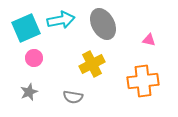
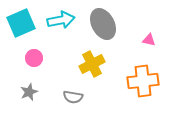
cyan square: moved 5 px left, 5 px up
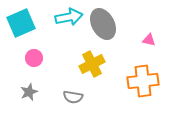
cyan arrow: moved 8 px right, 3 px up
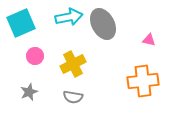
pink circle: moved 1 px right, 2 px up
yellow cross: moved 19 px left
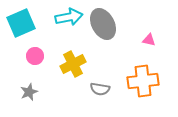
gray semicircle: moved 27 px right, 8 px up
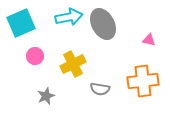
gray star: moved 17 px right, 4 px down
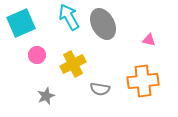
cyan arrow: rotated 108 degrees counterclockwise
pink circle: moved 2 px right, 1 px up
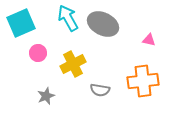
cyan arrow: moved 1 px left, 1 px down
gray ellipse: rotated 36 degrees counterclockwise
pink circle: moved 1 px right, 2 px up
gray semicircle: moved 1 px down
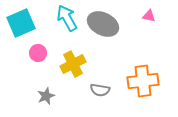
cyan arrow: moved 1 px left
pink triangle: moved 24 px up
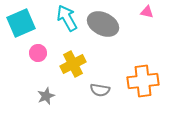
pink triangle: moved 2 px left, 4 px up
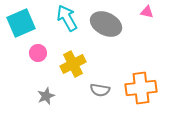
gray ellipse: moved 3 px right
orange cross: moved 2 px left, 7 px down
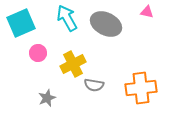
gray semicircle: moved 6 px left, 5 px up
gray star: moved 1 px right, 2 px down
